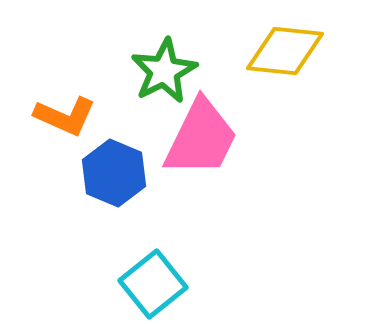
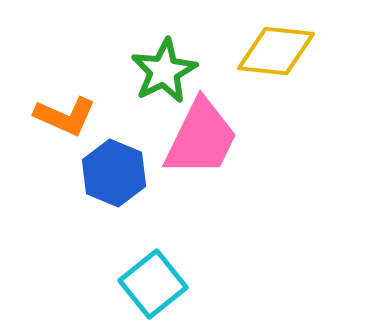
yellow diamond: moved 9 px left
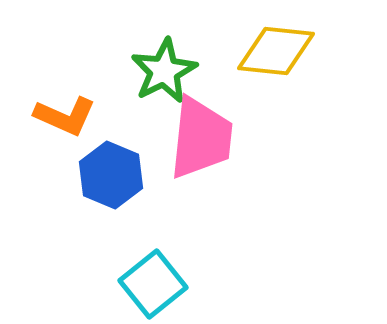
pink trapezoid: rotated 20 degrees counterclockwise
blue hexagon: moved 3 px left, 2 px down
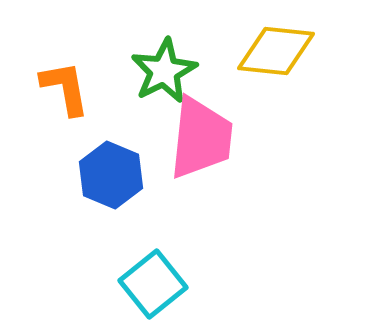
orange L-shape: moved 28 px up; rotated 124 degrees counterclockwise
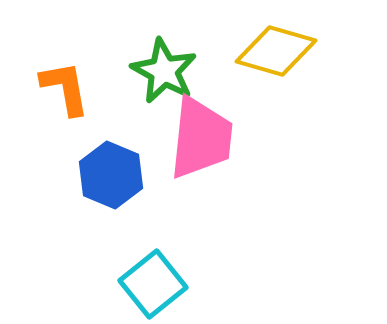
yellow diamond: rotated 10 degrees clockwise
green star: rotated 16 degrees counterclockwise
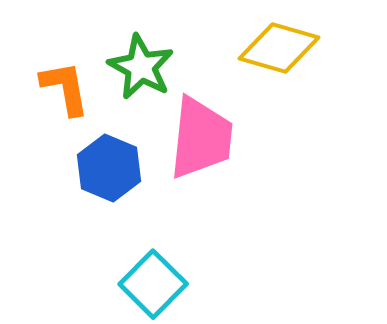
yellow diamond: moved 3 px right, 3 px up
green star: moved 23 px left, 4 px up
blue hexagon: moved 2 px left, 7 px up
cyan square: rotated 6 degrees counterclockwise
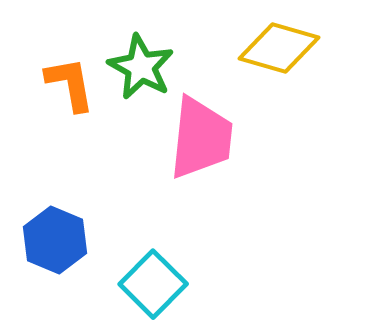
orange L-shape: moved 5 px right, 4 px up
blue hexagon: moved 54 px left, 72 px down
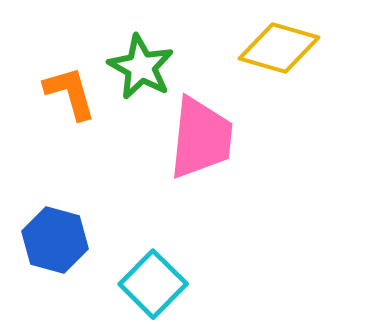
orange L-shape: moved 9 px down; rotated 6 degrees counterclockwise
blue hexagon: rotated 8 degrees counterclockwise
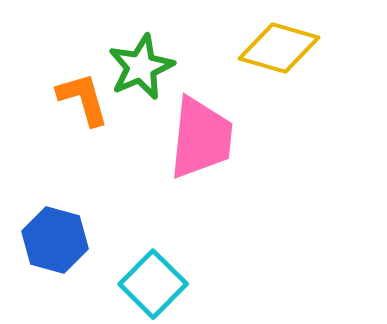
green star: rotated 20 degrees clockwise
orange L-shape: moved 13 px right, 6 px down
